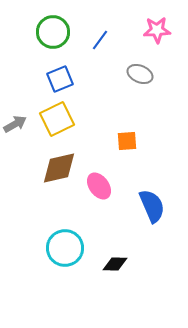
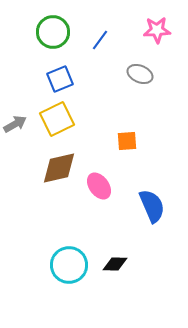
cyan circle: moved 4 px right, 17 px down
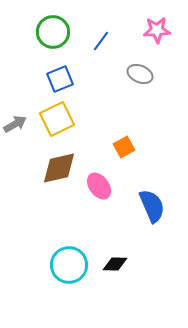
blue line: moved 1 px right, 1 px down
orange square: moved 3 px left, 6 px down; rotated 25 degrees counterclockwise
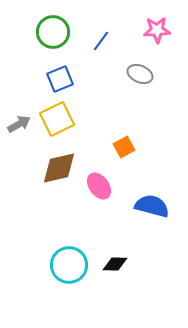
gray arrow: moved 4 px right
blue semicircle: rotated 52 degrees counterclockwise
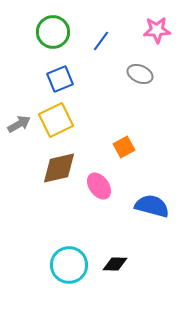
yellow square: moved 1 px left, 1 px down
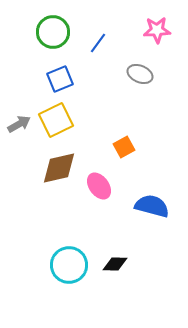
blue line: moved 3 px left, 2 px down
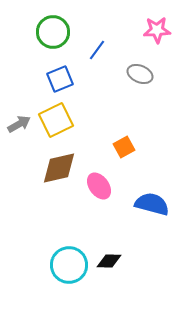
blue line: moved 1 px left, 7 px down
blue semicircle: moved 2 px up
black diamond: moved 6 px left, 3 px up
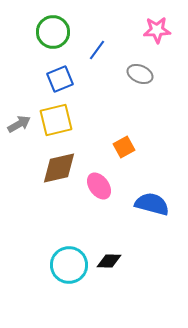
yellow square: rotated 12 degrees clockwise
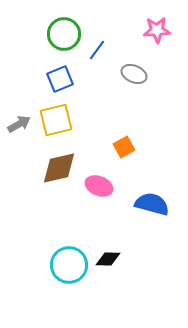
green circle: moved 11 px right, 2 px down
gray ellipse: moved 6 px left
pink ellipse: rotated 32 degrees counterclockwise
black diamond: moved 1 px left, 2 px up
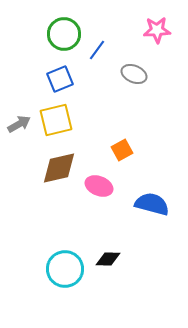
orange square: moved 2 px left, 3 px down
cyan circle: moved 4 px left, 4 px down
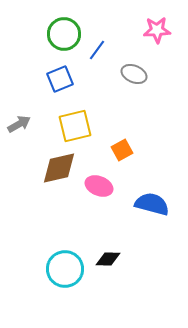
yellow square: moved 19 px right, 6 px down
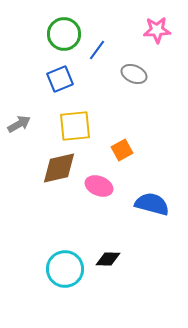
yellow square: rotated 8 degrees clockwise
